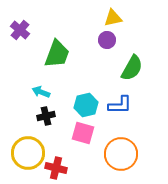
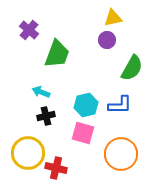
purple cross: moved 9 px right
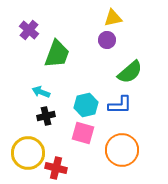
green semicircle: moved 2 px left, 4 px down; rotated 20 degrees clockwise
orange circle: moved 1 px right, 4 px up
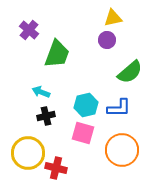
blue L-shape: moved 1 px left, 3 px down
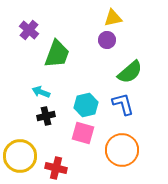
blue L-shape: moved 4 px right, 4 px up; rotated 105 degrees counterclockwise
yellow circle: moved 8 px left, 3 px down
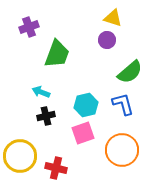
yellow triangle: rotated 30 degrees clockwise
purple cross: moved 3 px up; rotated 30 degrees clockwise
pink square: rotated 35 degrees counterclockwise
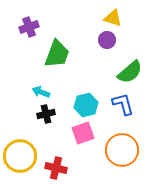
black cross: moved 2 px up
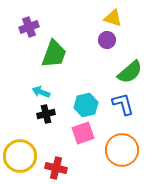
green trapezoid: moved 3 px left
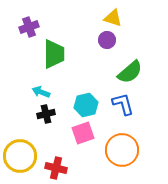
green trapezoid: rotated 20 degrees counterclockwise
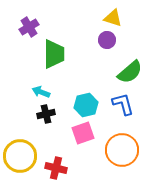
purple cross: rotated 12 degrees counterclockwise
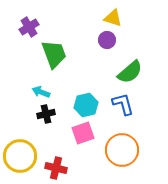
green trapezoid: rotated 20 degrees counterclockwise
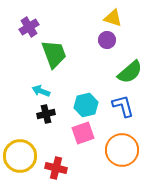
cyan arrow: moved 1 px up
blue L-shape: moved 2 px down
